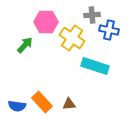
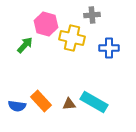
pink hexagon: moved 2 px down; rotated 15 degrees clockwise
blue cross: moved 18 px down; rotated 12 degrees counterclockwise
yellow cross: rotated 20 degrees counterclockwise
cyan rectangle: moved 1 px left, 36 px down; rotated 12 degrees clockwise
orange rectangle: moved 1 px left, 1 px up
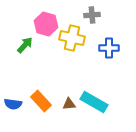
blue semicircle: moved 4 px left, 2 px up
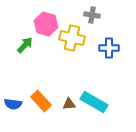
gray cross: rotated 14 degrees clockwise
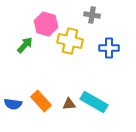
yellow cross: moved 2 px left, 3 px down
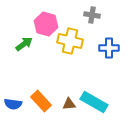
green arrow: moved 1 px left, 1 px up; rotated 12 degrees clockwise
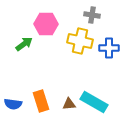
pink hexagon: rotated 15 degrees counterclockwise
yellow cross: moved 10 px right
orange rectangle: rotated 25 degrees clockwise
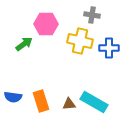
blue semicircle: moved 7 px up
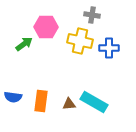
pink hexagon: moved 3 px down
orange rectangle: rotated 25 degrees clockwise
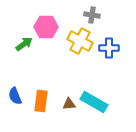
yellow cross: rotated 15 degrees clockwise
blue semicircle: moved 2 px right, 1 px up; rotated 60 degrees clockwise
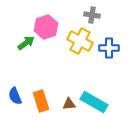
pink hexagon: rotated 20 degrees counterclockwise
green arrow: moved 2 px right, 1 px up
orange rectangle: rotated 25 degrees counterclockwise
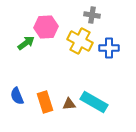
pink hexagon: rotated 15 degrees clockwise
blue semicircle: moved 2 px right
orange rectangle: moved 4 px right, 1 px down
